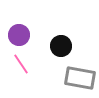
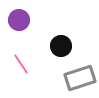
purple circle: moved 15 px up
gray rectangle: rotated 28 degrees counterclockwise
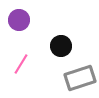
pink line: rotated 65 degrees clockwise
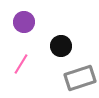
purple circle: moved 5 px right, 2 px down
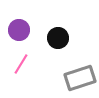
purple circle: moved 5 px left, 8 px down
black circle: moved 3 px left, 8 px up
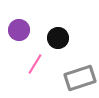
pink line: moved 14 px right
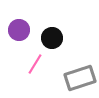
black circle: moved 6 px left
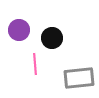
pink line: rotated 35 degrees counterclockwise
gray rectangle: moved 1 px left; rotated 12 degrees clockwise
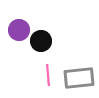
black circle: moved 11 px left, 3 px down
pink line: moved 13 px right, 11 px down
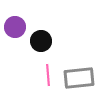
purple circle: moved 4 px left, 3 px up
